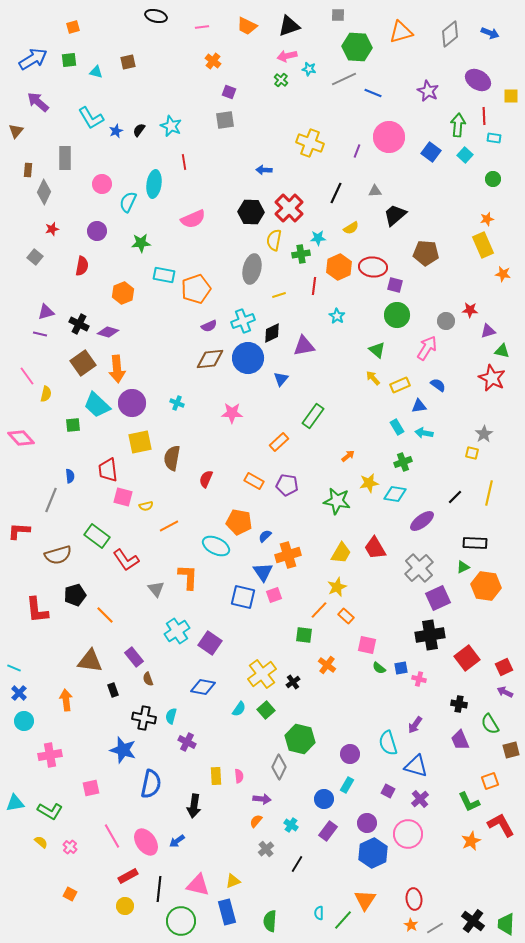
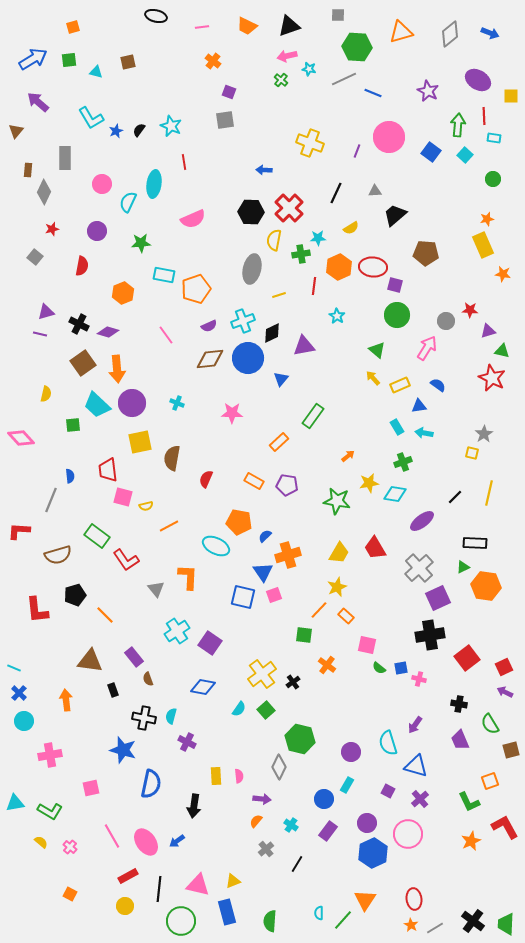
pink line at (27, 376): moved 139 px right, 41 px up
yellow trapezoid at (341, 553): moved 2 px left
purple circle at (350, 754): moved 1 px right, 2 px up
red L-shape at (501, 825): moved 4 px right, 2 px down
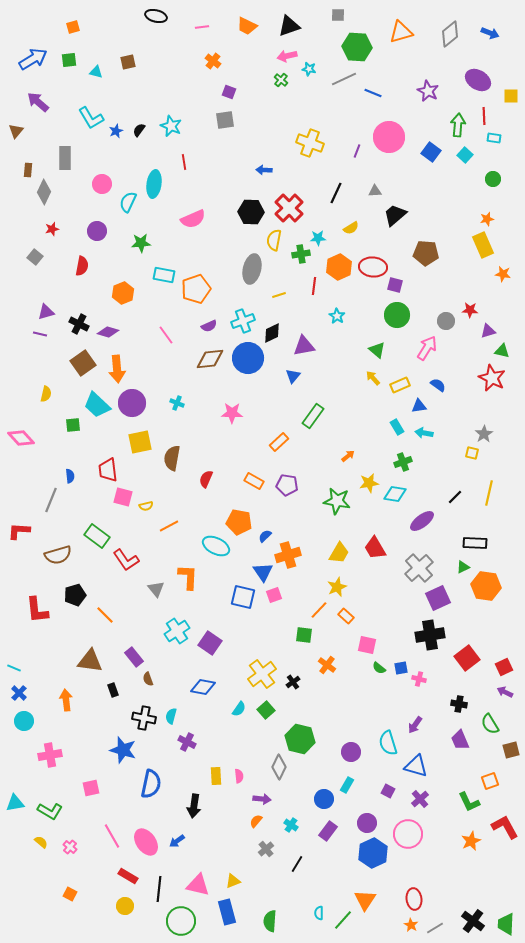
blue triangle at (281, 379): moved 12 px right, 3 px up
red rectangle at (128, 876): rotated 60 degrees clockwise
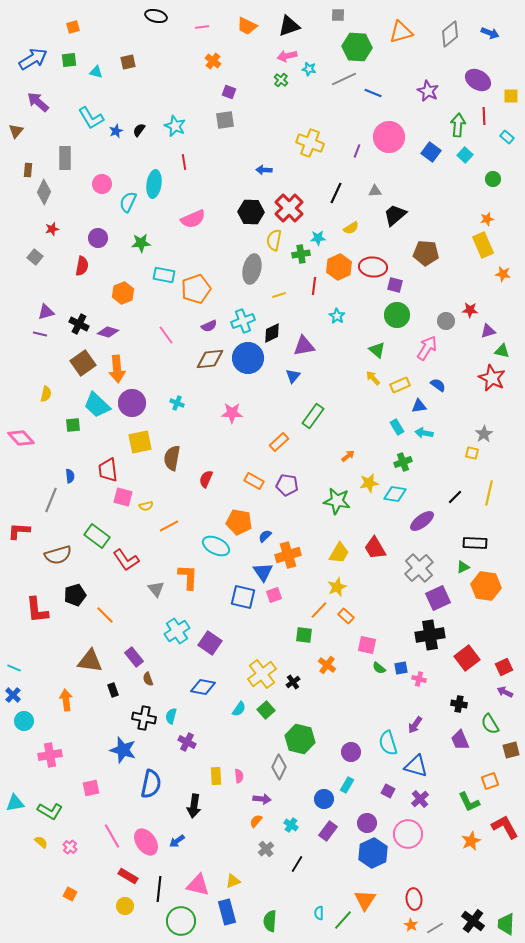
cyan star at (171, 126): moved 4 px right
cyan rectangle at (494, 138): moved 13 px right, 1 px up; rotated 32 degrees clockwise
purple circle at (97, 231): moved 1 px right, 7 px down
blue cross at (19, 693): moved 6 px left, 2 px down
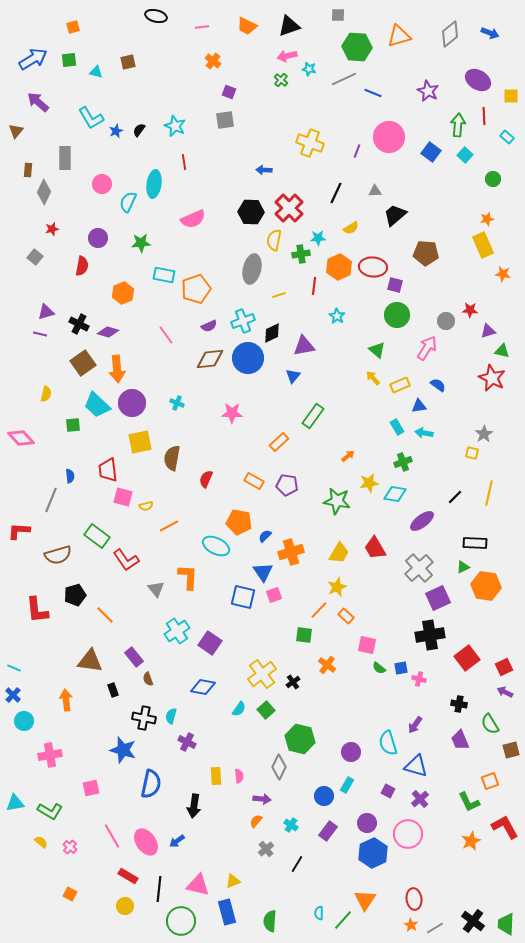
orange triangle at (401, 32): moved 2 px left, 4 px down
orange cross at (288, 555): moved 3 px right, 3 px up
blue circle at (324, 799): moved 3 px up
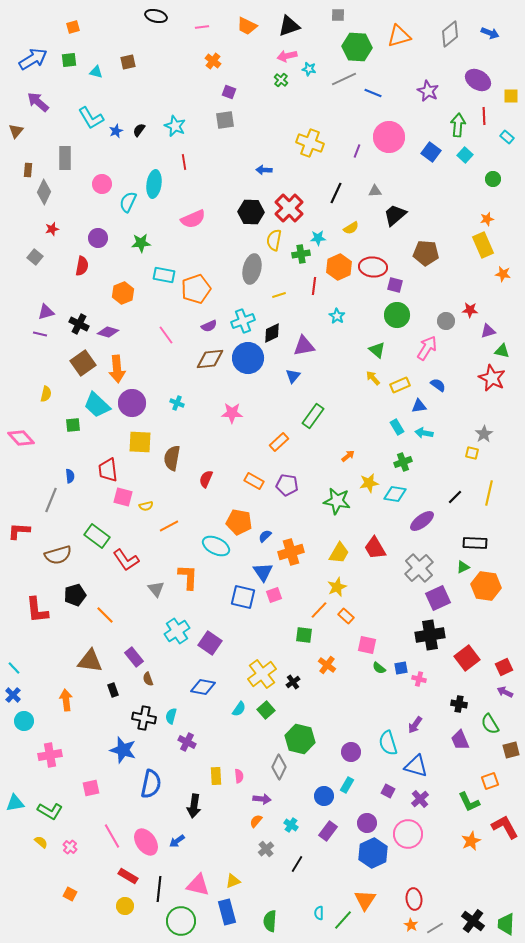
yellow square at (140, 442): rotated 15 degrees clockwise
cyan line at (14, 668): rotated 24 degrees clockwise
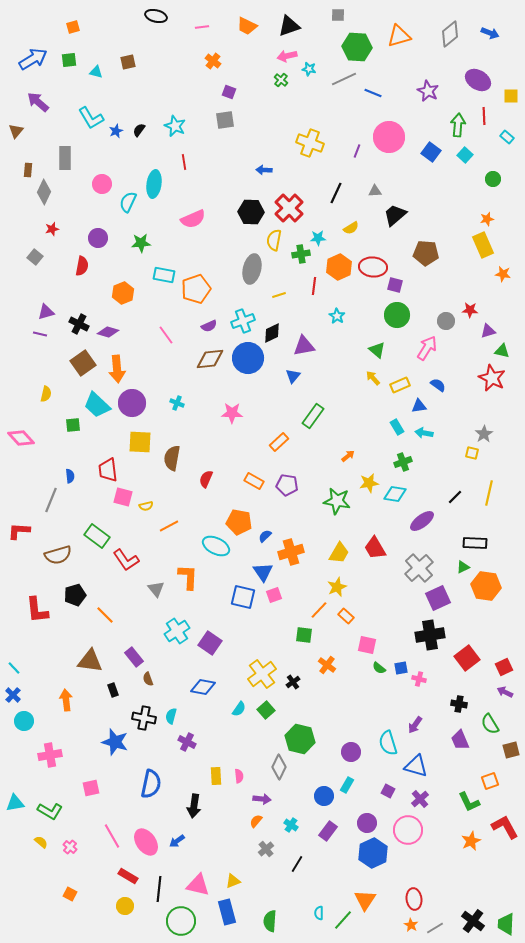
blue star at (123, 750): moved 8 px left, 8 px up
pink circle at (408, 834): moved 4 px up
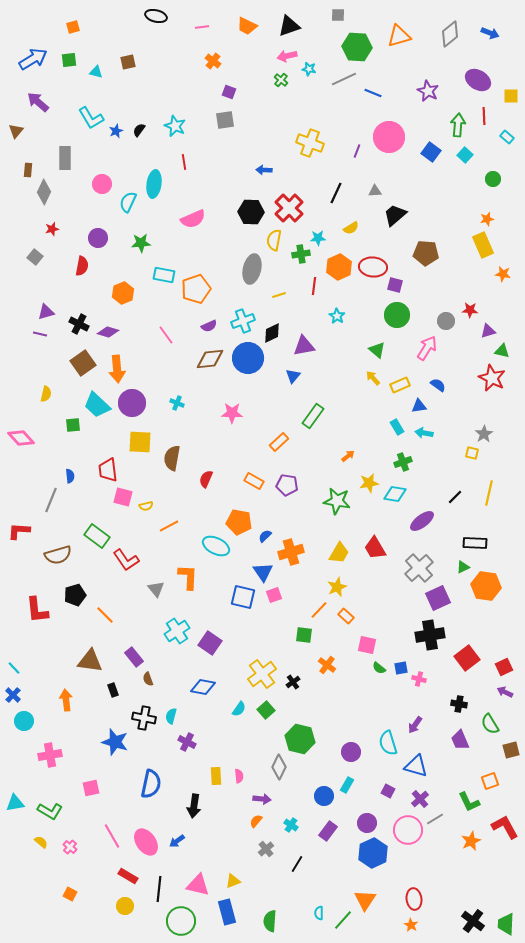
gray line at (435, 928): moved 109 px up
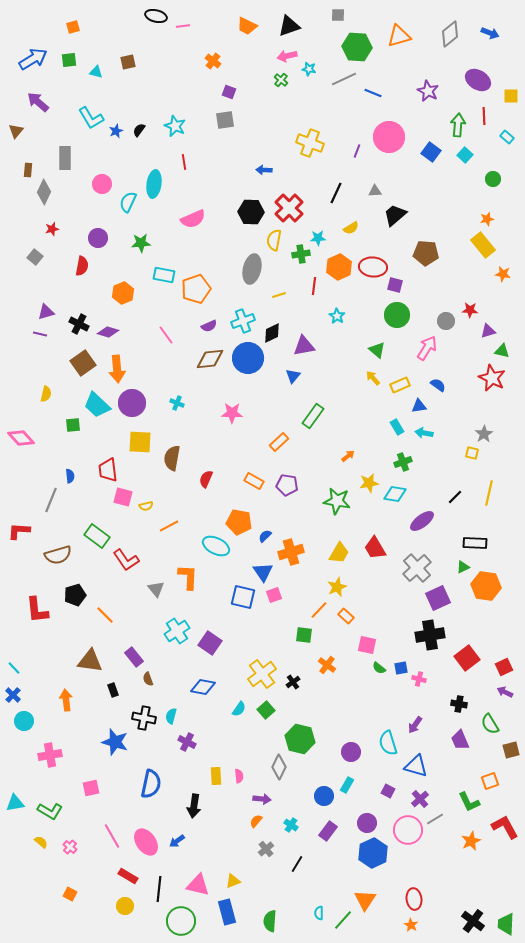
pink line at (202, 27): moved 19 px left, 1 px up
yellow rectangle at (483, 245): rotated 15 degrees counterclockwise
gray cross at (419, 568): moved 2 px left
